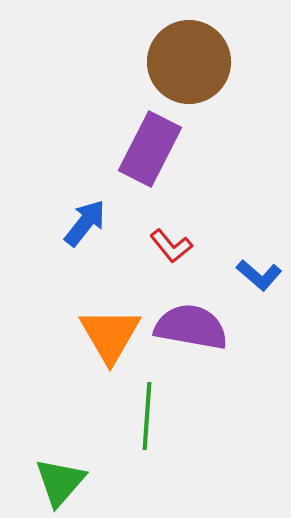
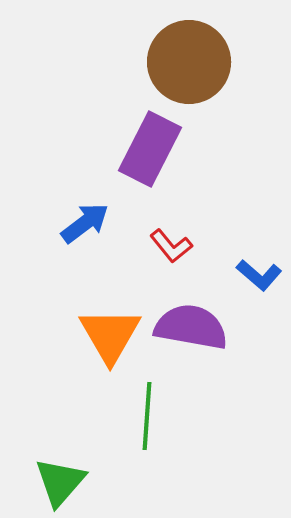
blue arrow: rotated 15 degrees clockwise
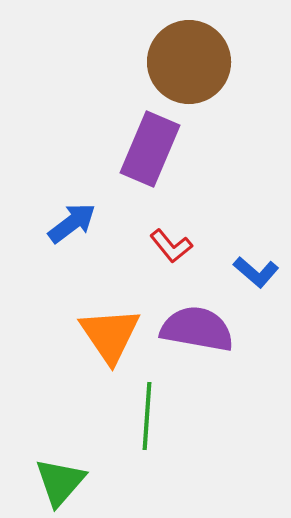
purple rectangle: rotated 4 degrees counterclockwise
blue arrow: moved 13 px left
blue L-shape: moved 3 px left, 3 px up
purple semicircle: moved 6 px right, 2 px down
orange triangle: rotated 4 degrees counterclockwise
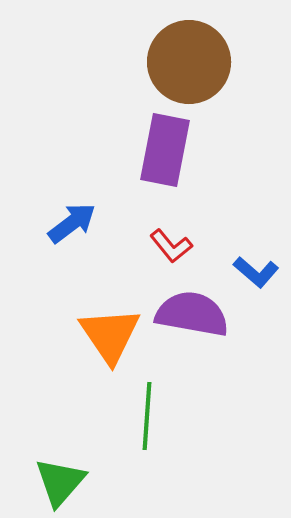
purple rectangle: moved 15 px right, 1 px down; rotated 12 degrees counterclockwise
purple semicircle: moved 5 px left, 15 px up
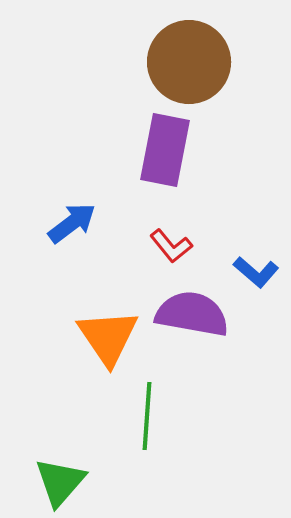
orange triangle: moved 2 px left, 2 px down
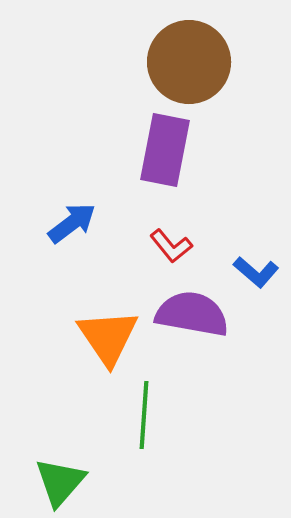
green line: moved 3 px left, 1 px up
